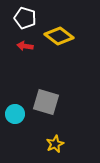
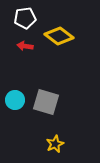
white pentagon: rotated 25 degrees counterclockwise
cyan circle: moved 14 px up
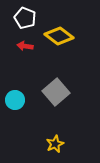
white pentagon: rotated 30 degrees clockwise
gray square: moved 10 px right, 10 px up; rotated 32 degrees clockwise
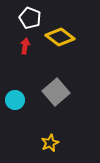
white pentagon: moved 5 px right
yellow diamond: moved 1 px right, 1 px down
red arrow: rotated 91 degrees clockwise
yellow star: moved 5 px left, 1 px up
